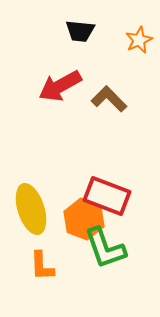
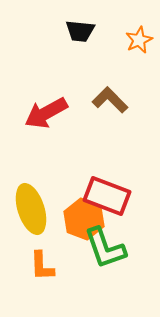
red arrow: moved 14 px left, 27 px down
brown L-shape: moved 1 px right, 1 px down
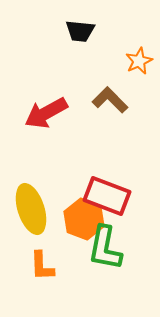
orange star: moved 21 px down
green L-shape: rotated 30 degrees clockwise
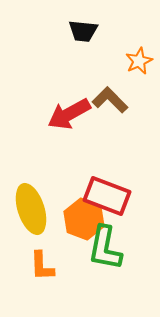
black trapezoid: moved 3 px right
red arrow: moved 23 px right, 1 px down
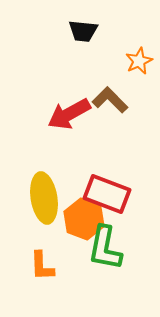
red rectangle: moved 2 px up
yellow ellipse: moved 13 px right, 11 px up; rotated 9 degrees clockwise
